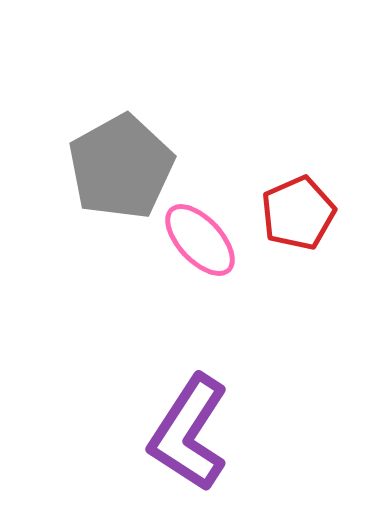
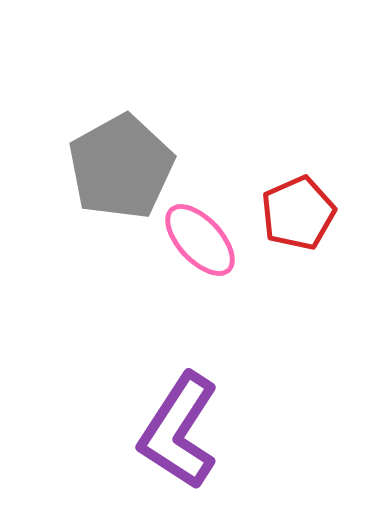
purple L-shape: moved 10 px left, 2 px up
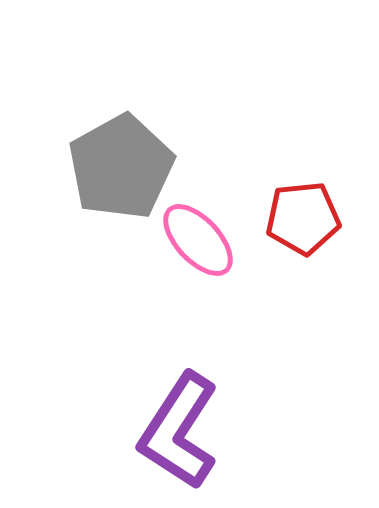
red pentagon: moved 5 px right, 5 px down; rotated 18 degrees clockwise
pink ellipse: moved 2 px left
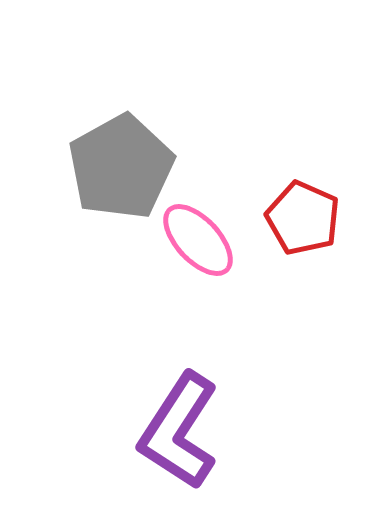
red pentagon: rotated 30 degrees clockwise
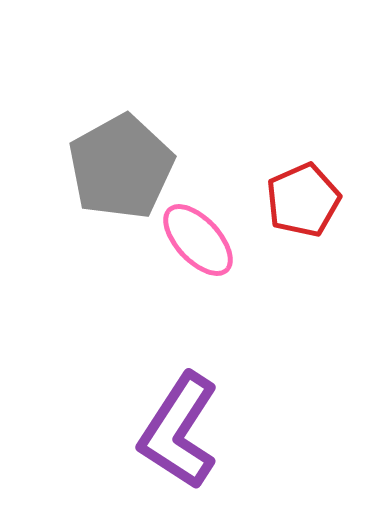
red pentagon: moved 18 px up; rotated 24 degrees clockwise
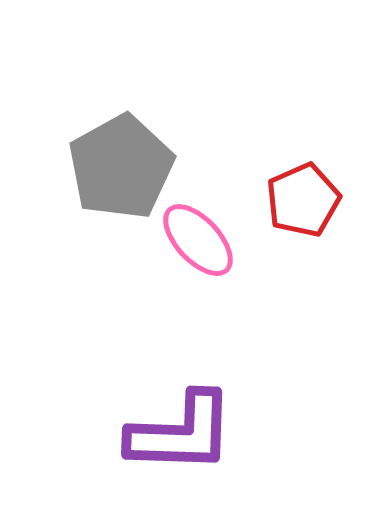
purple L-shape: moved 2 px right, 2 px down; rotated 121 degrees counterclockwise
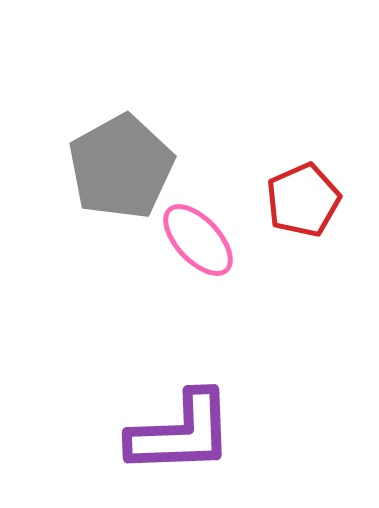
purple L-shape: rotated 4 degrees counterclockwise
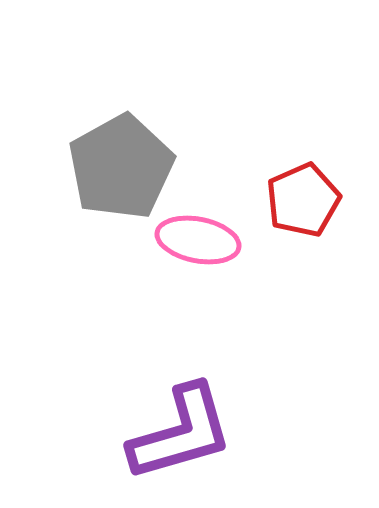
pink ellipse: rotated 36 degrees counterclockwise
purple L-shape: rotated 14 degrees counterclockwise
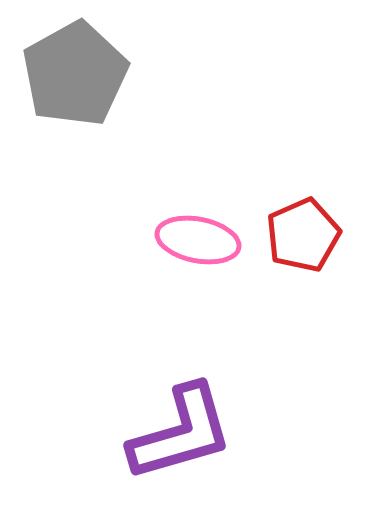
gray pentagon: moved 46 px left, 93 px up
red pentagon: moved 35 px down
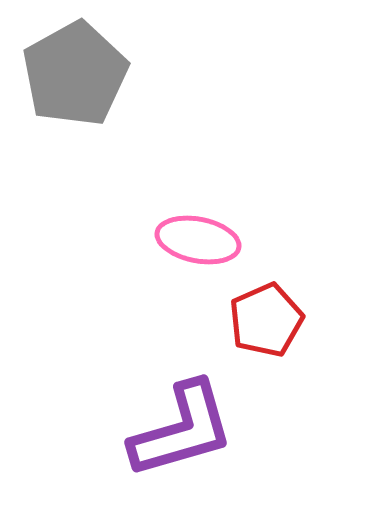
red pentagon: moved 37 px left, 85 px down
purple L-shape: moved 1 px right, 3 px up
